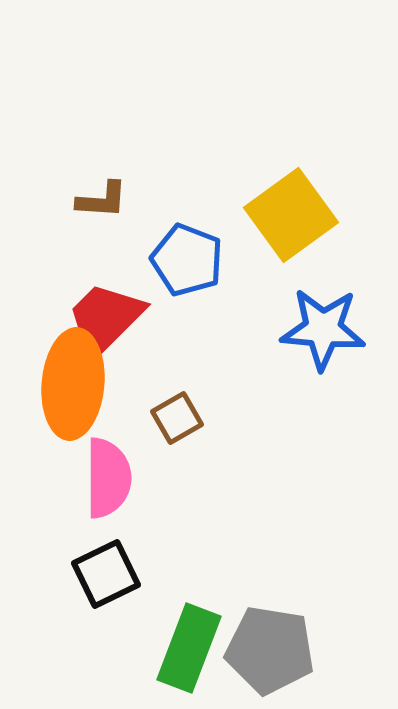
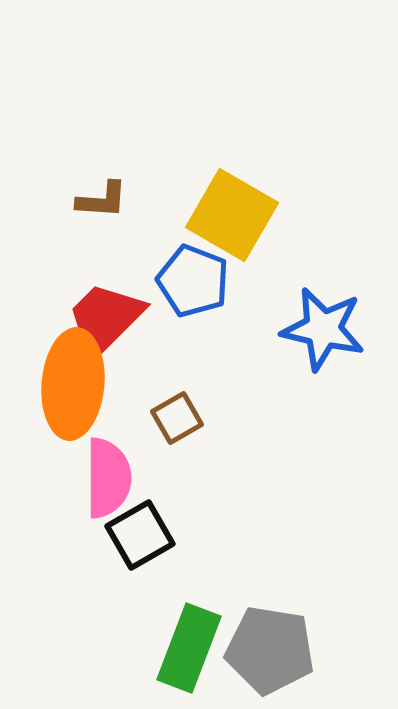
yellow square: moved 59 px left; rotated 24 degrees counterclockwise
blue pentagon: moved 6 px right, 21 px down
blue star: rotated 8 degrees clockwise
black square: moved 34 px right, 39 px up; rotated 4 degrees counterclockwise
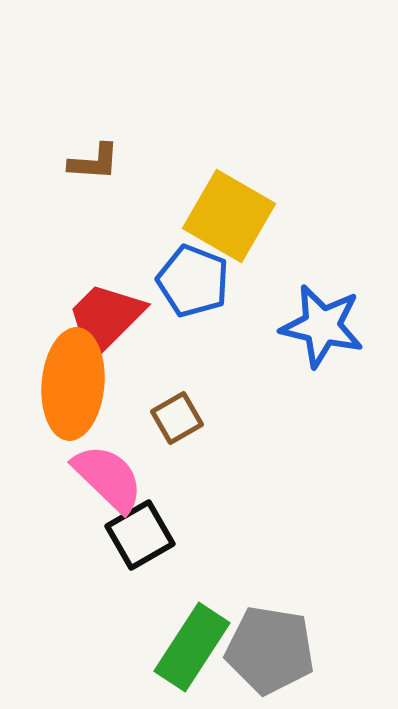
brown L-shape: moved 8 px left, 38 px up
yellow square: moved 3 px left, 1 px down
blue star: moved 1 px left, 3 px up
pink semicircle: rotated 46 degrees counterclockwise
green rectangle: moved 3 px right, 1 px up; rotated 12 degrees clockwise
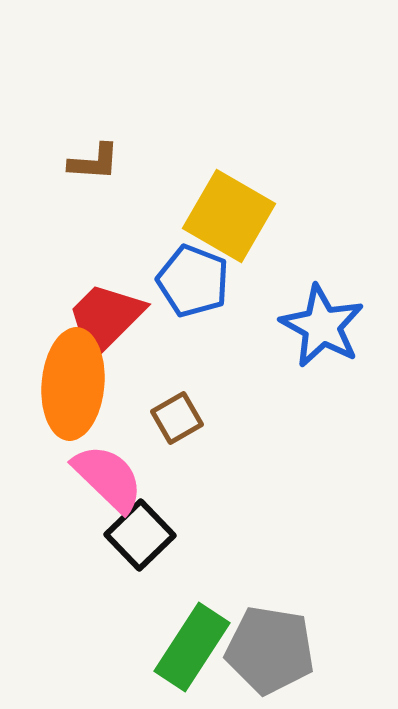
blue star: rotated 16 degrees clockwise
black square: rotated 14 degrees counterclockwise
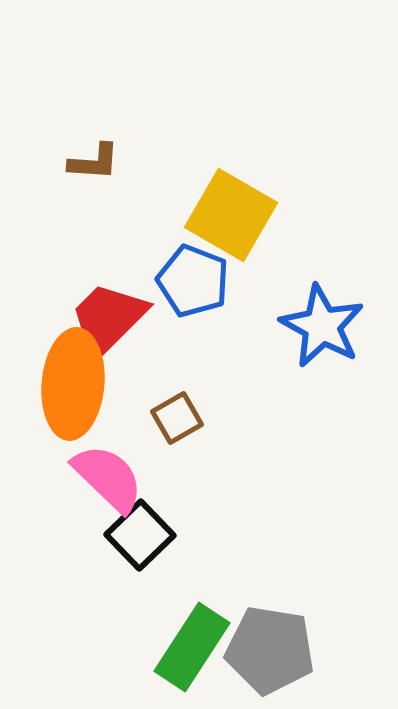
yellow square: moved 2 px right, 1 px up
red trapezoid: moved 3 px right
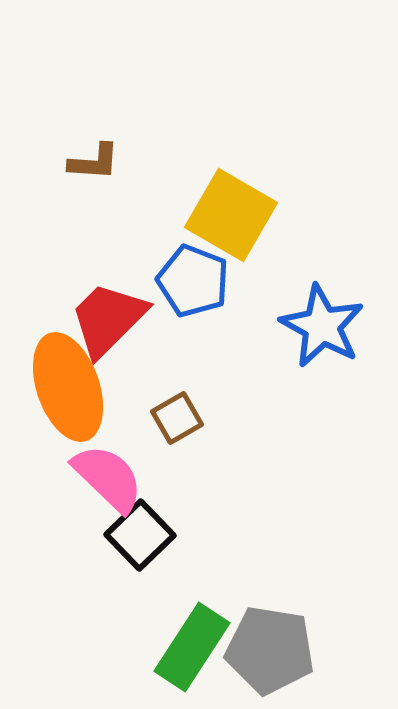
orange ellipse: moved 5 px left, 3 px down; rotated 24 degrees counterclockwise
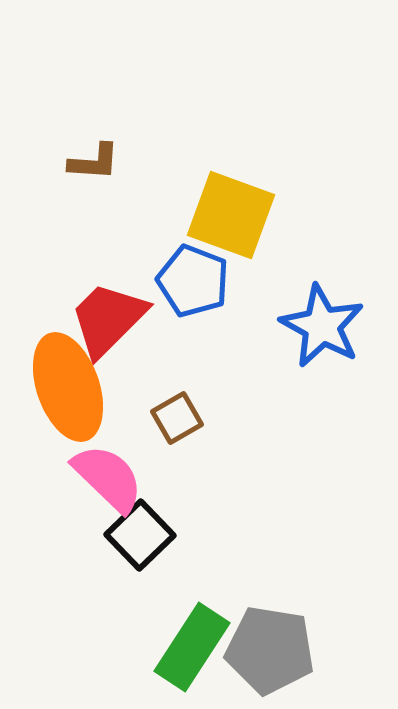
yellow square: rotated 10 degrees counterclockwise
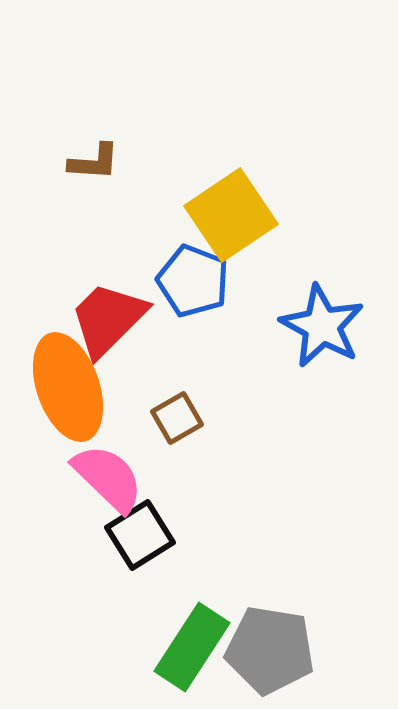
yellow square: rotated 36 degrees clockwise
black square: rotated 12 degrees clockwise
